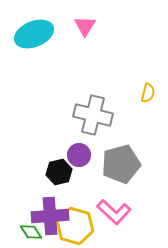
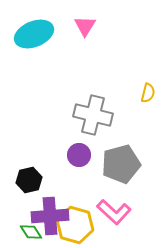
black hexagon: moved 30 px left, 8 px down
yellow hexagon: moved 1 px up
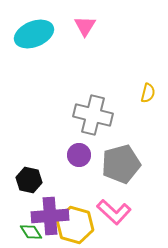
black hexagon: rotated 25 degrees clockwise
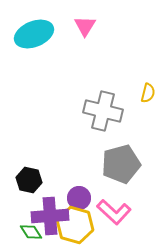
gray cross: moved 10 px right, 4 px up
purple circle: moved 43 px down
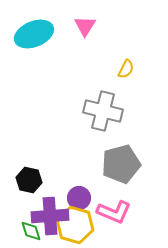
yellow semicircle: moved 22 px left, 24 px up; rotated 12 degrees clockwise
pink L-shape: rotated 20 degrees counterclockwise
green diamond: moved 1 px up; rotated 15 degrees clockwise
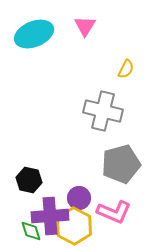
yellow hexagon: moved 1 px left, 1 px down; rotated 12 degrees clockwise
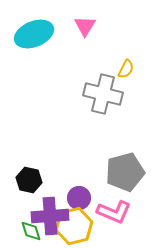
gray cross: moved 17 px up
gray pentagon: moved 4 px right, 8 px down
yellow hexagon: rotated 18 degrees clockwise
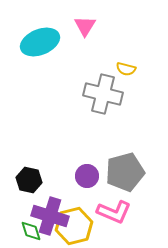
cyan ellipse: moved 6 px right, 8 px down
yellow semicircle: rotated 78 degrees clockwise
purple circle: moved 8 px right, 22 px up
purple cross: rotated 21 degrees clockwise
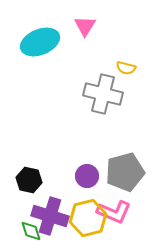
yellow semicircle: moved 1 px up
yellow hexagon: moved 14 px right, 8 px up
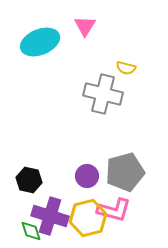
pink L-shape: moved 2 px up; rotated 8 degrees counterclockwise
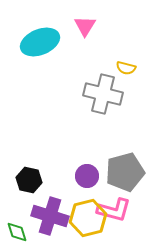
green diamond: moved 14 px left, 1 px down
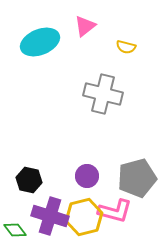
pink triangle: rotated 20 degrees clockwise
yellow semicircle: moved 21 px up
gray pentagon: moved 12 px right, 6 px down
pink L-shape: moved 1 px right, 1 px down
yellow hexagon: moved 4 px left, 1 px up
green diamond: moved 2 px left, 2 px up; rotated 20 degrees counterclockwise
